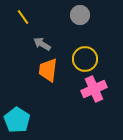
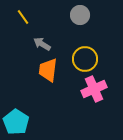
cyan pentagon: moved 1 px left, 2 px down
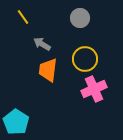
gray circle: moved 3 px down
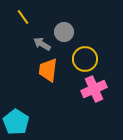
gray circle: moved 16 px left, 14 px down
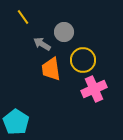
yellow circle: moved 2 px left, 1 px down
orange trapezoid: moved 3 px right, 1 px up; rotated 15 degrees counterclockwise
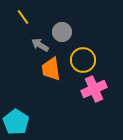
gray circle: moved 2 px left
gray arrow: moved 2 px left, 1 px down
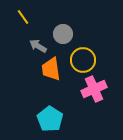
gray circle: moved 1 px right, 2 px down
gray arrow: moved 2 px left, 1 px down
cyan pentagon: moved 34 px right, 3 px up
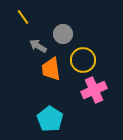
pink cross: moved 1 px down
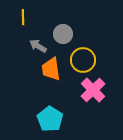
yellow line: rotated 35 degrees clockwise
pink cross: moved 1 px left; rotated 20 degrees counterclockwise
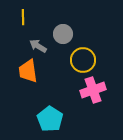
orange trapezoid: moved 23 px left, 2 px down
pink cross: rotated 25 degrees clockwise
